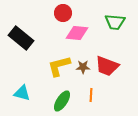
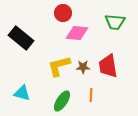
red trapezoid: moved 1 px right; rotated 60 degrees clockwise
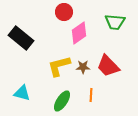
red circle: moved 1 px right, 1 px up
pink diamond: moved 2 px right; rotated 40 degrees counterclockwise
red trapezoid: rotated 35 degrees counterclockwise
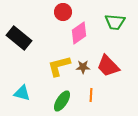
red circle: moved 1 px left
black rectangle: moved 2 px left
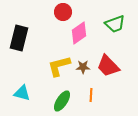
green trapezoid: moved 2 px down; rotated 25 degrees counterclockwise
black rectangle: rotated 65 degrees clockwise
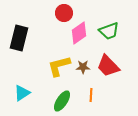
red circle: moved 1 px right, 1 px down
green trapezoid: moved 6 px left, 7 px down
cyan triangle: rotated 48 degrees counterclockwise
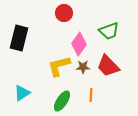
pink diamond: moved 11 px down; rotated 20 degrees counterclockwise
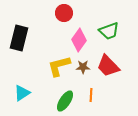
pink diamond: moved 4 px up
green ellipse: moved 3 px right
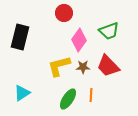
black rectangle: moved 1 px right, 1 px up
green ellipse: moved 3 px right, 2 px up
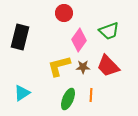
green ellipse: rotated 10 degrees counterclockwise
